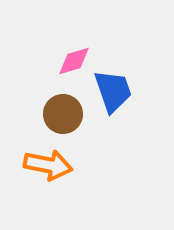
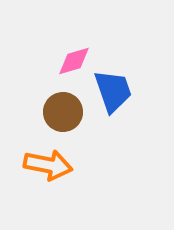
brown circle: moved 2 px up
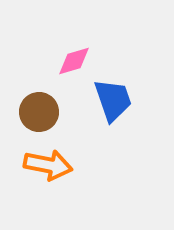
blue trapezoid: moved 9 px down
brown circle: moved 24 px left
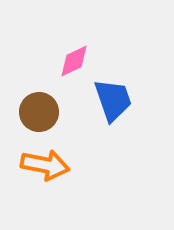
pink diamond: rotated 9 degrees counterclockwise
orange arrow: moved 3 px left
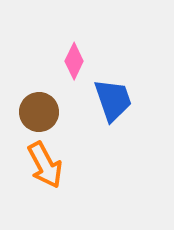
pink diamond: rotated 39 degrees counterclockwise
orange arrow: rotated 51 degrees clockwise
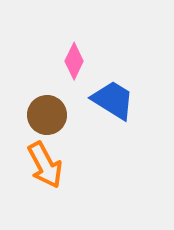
blue trapezoid: rotated 39 degrees counterclockwise
brown circle: moved 8 px right, 3 px down
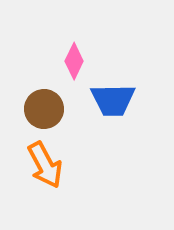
blue trapezoid: rotated 147 degrees clockwise
brown circle: moved 3 px left, 6 px up
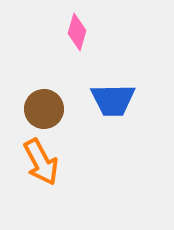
pink diamond: moved 3 px right, 29 px up; rotated 9 degrees counterclockwise
orange arrow: moved 4 px left, 3 px up
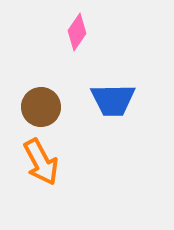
pink diamond: rotated 18 degrees clockwise
brown circle: moved 3 px left, 2 px up
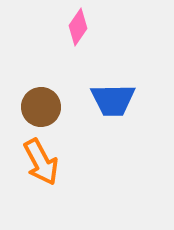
pink diamond: moved 1 px right, 5 px up
